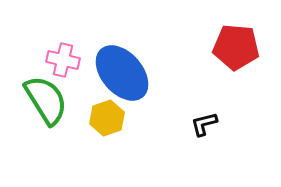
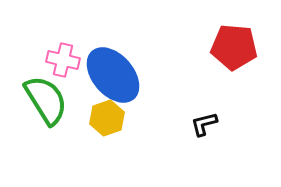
red pentagon: moved 2 px left
blue ellipse: moved 9 px left, 2 px down
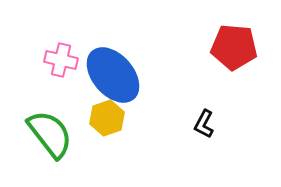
pink cross: moved 2 px left
green semicircle: moved 4 px right, 34 px down; rotated 6 degrees counterclockwise
black L-shape: rotated 48 degrees counterclockwise
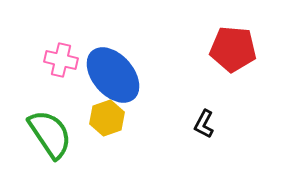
red pentagon: moved 1 px left, 2 px down
green semicircle: rotated 4 degrees clockwise
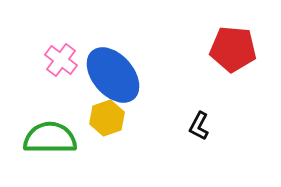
pink cross: rotated 24 degrees clockwise
black L-shape: moved 5 px left, 2 px down
green semicircle: moved 4 px down; rotated 56 degrees counterclockwise
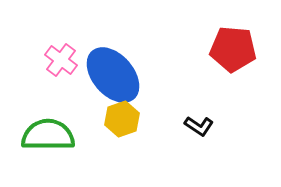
yellow hexagon: moved 15 px right, 1 px down
black L-shape: rotated 84 degrees counterclockwise
green semicircle: moved 2 px left, 3 px up
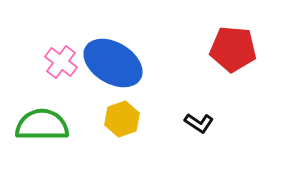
pink cross: moved 2 px down
blue ellipse: moved 12 px up; rotated 18 degrees counterclockwise
black L-shape: moved 3 px up
green semicircle: moved 6 px left, 10 px up
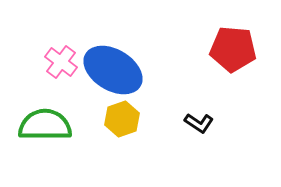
blue ellipse: moved 7 px down
green semicircle: moved 3 px right
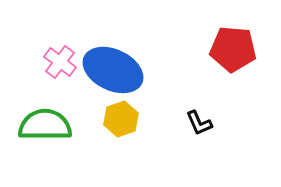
pink cross: moved 1 px left
blue ellipse: rotated 6 degrees counterclockwise
yellow hexagon: moved 1 px left
black L-shape: rotated 32 degrees clockwise
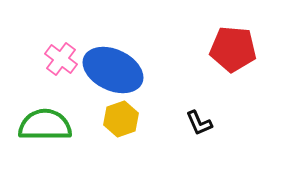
pink cross: moved 1 px right, 3 px up
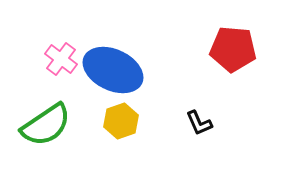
yellow hexagon: moved 2 px down
green semicircle: moved 1 px right; rotated 146 degrees clockwise
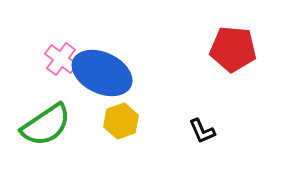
blue ellipse: moved 11 px left, 3 px down
black L-shape: moved 3 px right, 8 px down
